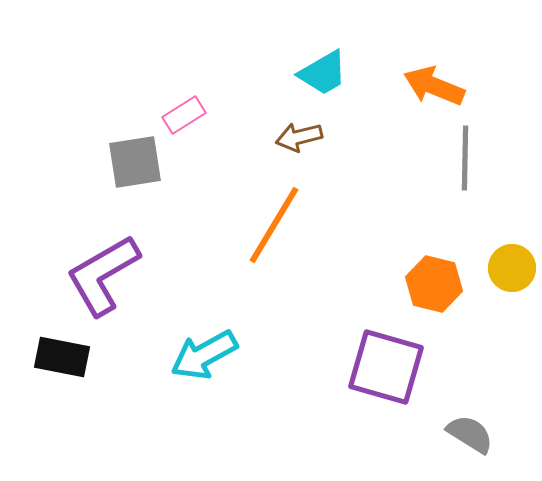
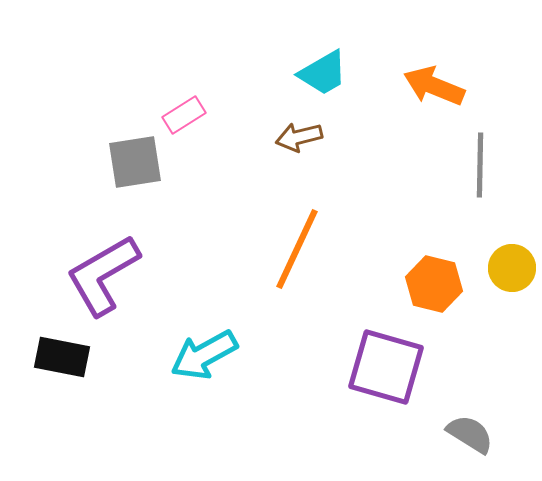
gray line: moved 15 px right, 7 px down
orange line: moved 23 px right, 24 px down; rotated 6 degrees counterclockwise
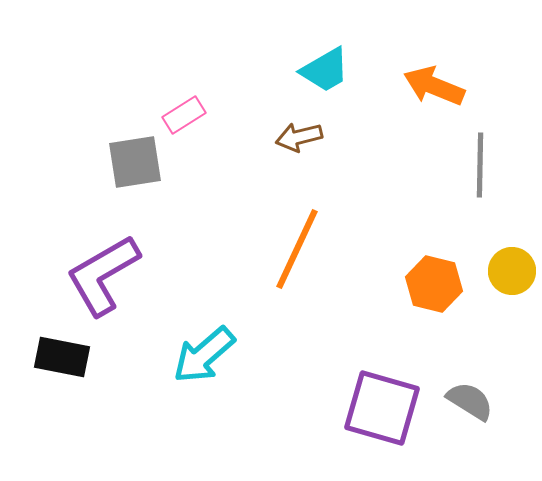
cyan trapezoid: moved 2 px right, 3 px up
yellow circle: moved 3 px down
cyan arrow: rotated 12 degrees counterclockwise
purple square: moved 4 px left, 41 px down
gray semicircle: moved 33 px up
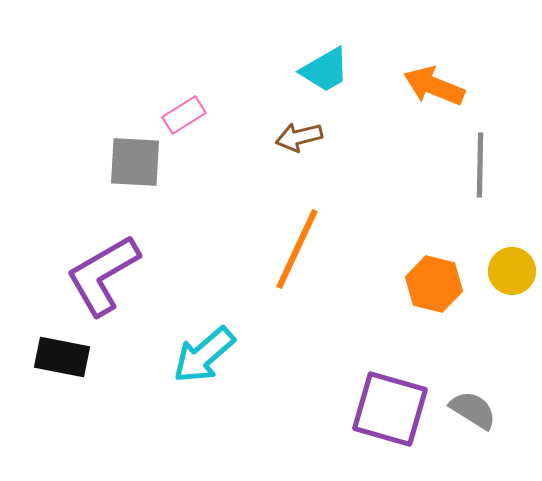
gray square: rotated 12 degrees clockwise
gray semicircle: moved 3 px right, 9 px down
purple square: moved 8 px right, 1 px down
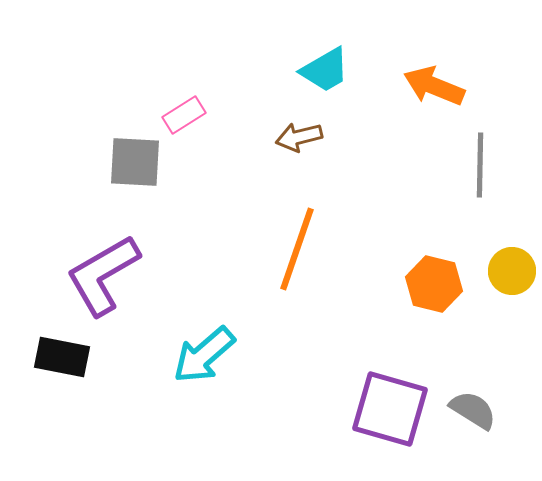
orange line: rotated 6 degrees counterclockwise
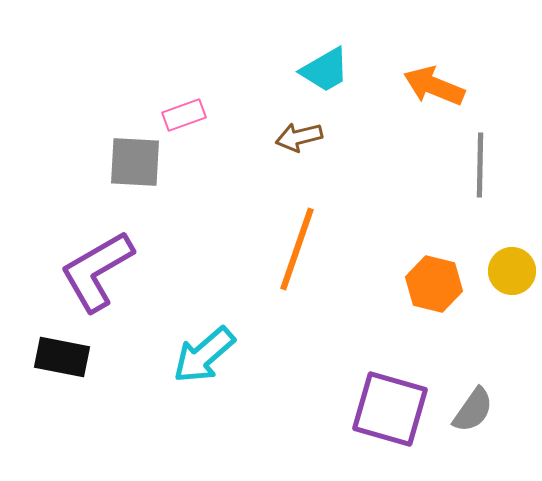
pink rectangle: rotated 12 degrees clockwise
purple L-shape: moved 6 px left, 4 px up
gray semicircle: rotated 93 degrees clockwise
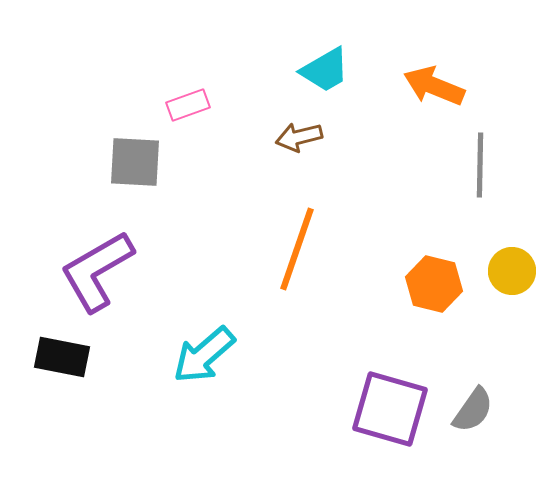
pink rectangle: moved 4 px right, 10 px up
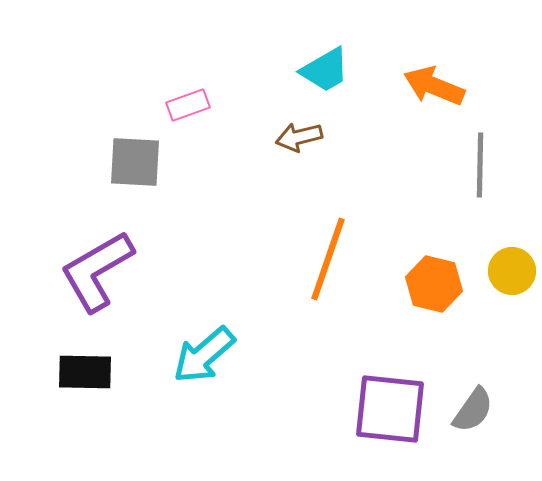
orange line: moved 31 px right, 10 px down
black rectangle: moved 23 px right, 15 px down; rotated 10 degrees counterclockwise
purple square: rotated 10 degrees counterclockwise
